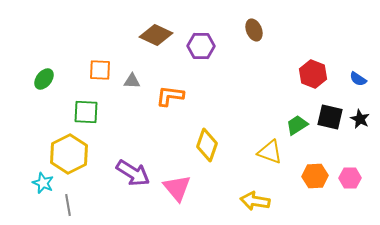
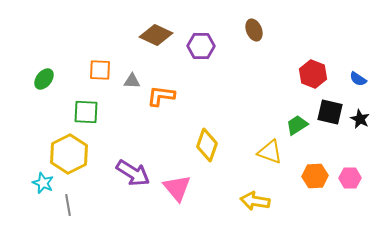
orange L-shape: moved 9 px left
black square: moved 5 px up
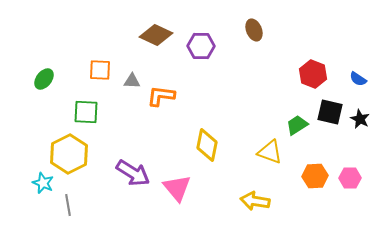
yellow diamond: rotated 8 degrees counterclockwise
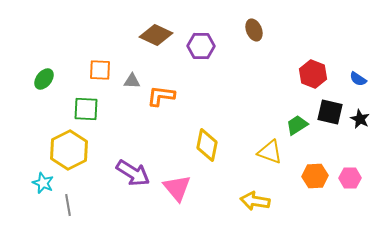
green square: moved 3 px up
yellow hexagon: moved 4 px up
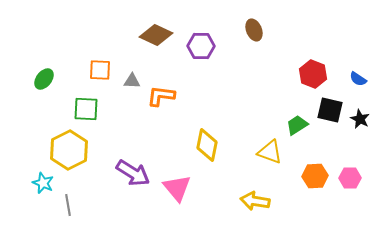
black square: moved 2 px up
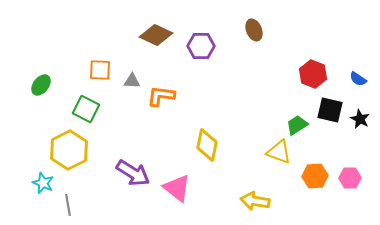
green ellipse: moved 3 px left, 6 px down
green square: rotated 24 degrees clockwise
yellow triangle: moved 9 px right
pink triangle: rotated 12 degrees counterclockwise
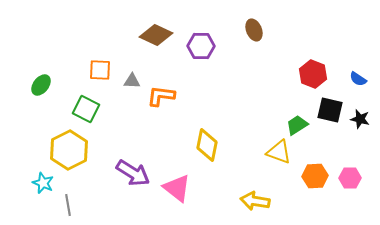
black star: rotated 12 degrees counterclockwise
